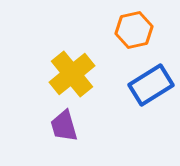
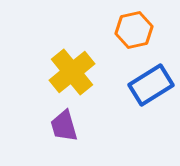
yellow cross: moved 2 px up
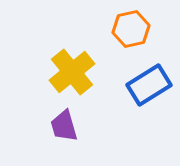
orange hexagon: moved 3 px left, 1 px up
blue rectangle: moved 2 px left
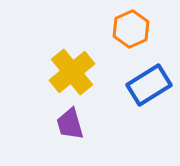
orange hexagon: rotated 12 degrees counterclockwise
purple trapezoid: moved 6 px right, 2 px up
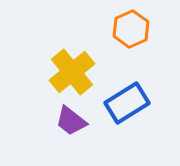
blue rectangle: moved 22 px left, 18 px down
purple trapezoid: moved 1 px right, 3 px up; rotated 36 degrees counterclockwise
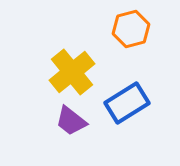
orange hexagon: rotated 9 degrees clockwise
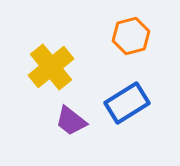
orange hexagon: moved 7 px down
yellow cross: moved 21 px left, 5 px up
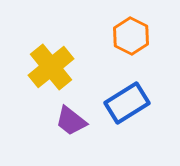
orange hexagon: rotated 18 degrees counterclockwise
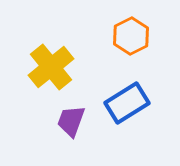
orange hexagon: rotated 6 degrees clockwise
purple trapezoid: rotated 72 degrees clockwise
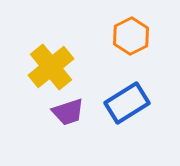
purple trapezoid: moved 3 px left, 9 px up; rotated 128 degrees counterclockwise
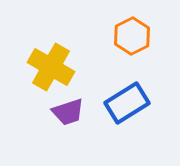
orange hexagon: moved 1 px right
yellow cross: rotated 21 degrees counterclockwise
